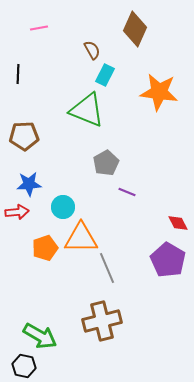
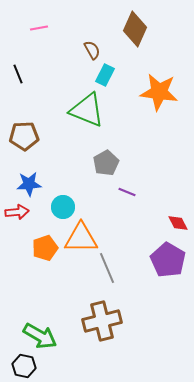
black line: rotated 24 degrees counterclockwise
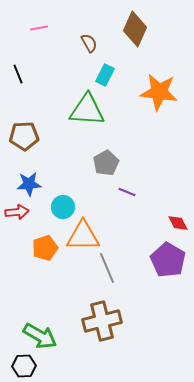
brown semicircle: moved 3 px left, 7 px up
green triangle: rotated 18 degrees counterclockwise
orange triangle: moved 2 px right, 2 px up
black hexagon: rotated 15 degrees counterclockwise
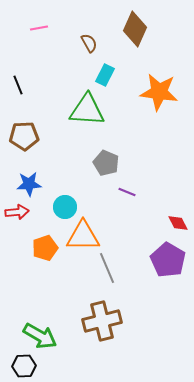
black line: moved 11 px down
gray pentagon: rotated 20 degrees counterclockwise
cyan circle: moved 2 px right
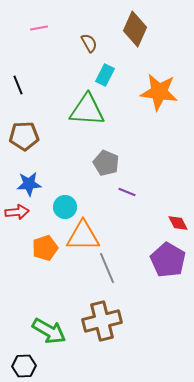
green arrow: moved 9 px right, 5 px up
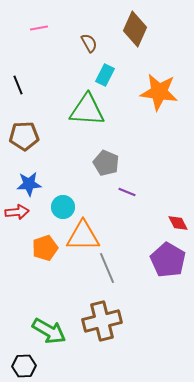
cyan circle: moved 2 px left
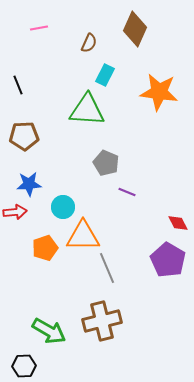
brown semicircle: rotated 54 degrees clockwise
red arrow: moved 2 px left
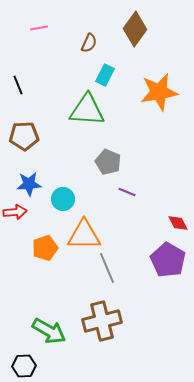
brown diamond: rotated 12 degrees clockwise
orange star: rotated 18 degrees counterclockwise
gray pentagon: moved 2 px right, 1 px up
cyan circle: moved 8 px up
orange triangle: moved 1 px right, 1 px up
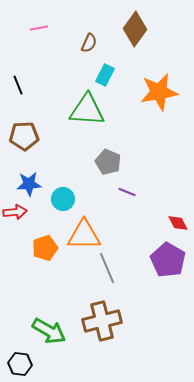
black hexagon: moved 4 px left, 2 px up; rotated 10 degrees clockwise
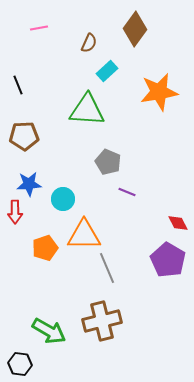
cyan rectangle: moved 2 px right, 4 px up; rotated 20 degrees clockwise
red arrow: rotated 95 degrees clockwise
